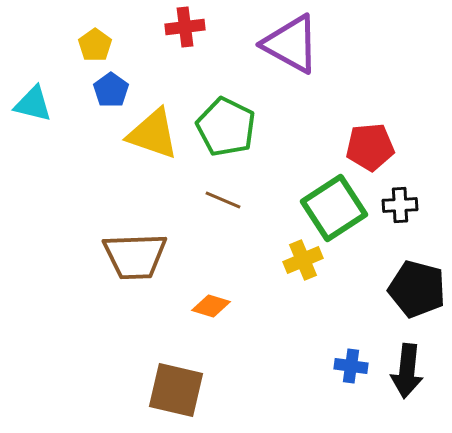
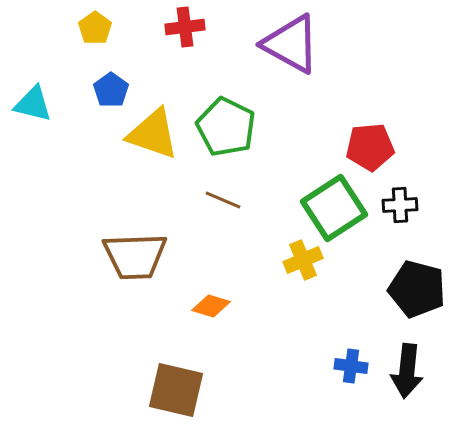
yellow pentagon: moved 17 px up
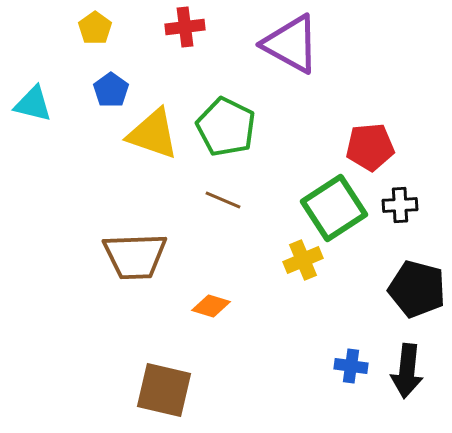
brown square: moved 12 px left
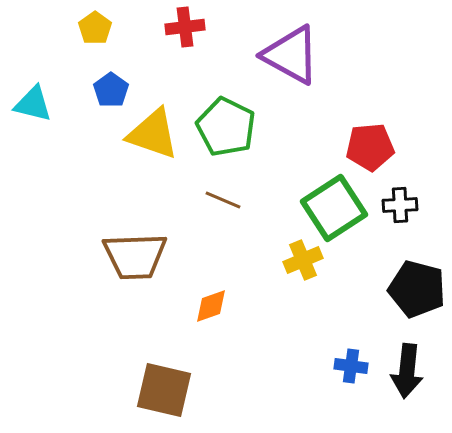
purple triangle: moved 11 px down
orange diamond: rotated 36 degrees counterclockwise
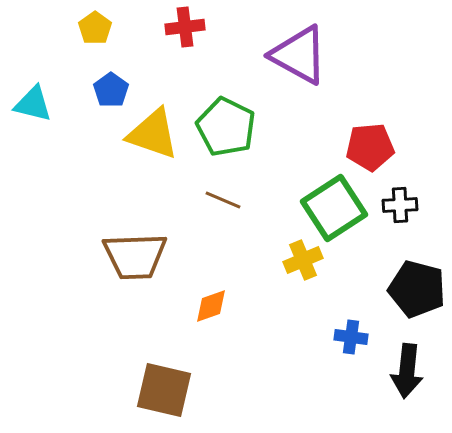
purple triangle: moved 8 px right
blue cross: moved 29 px up
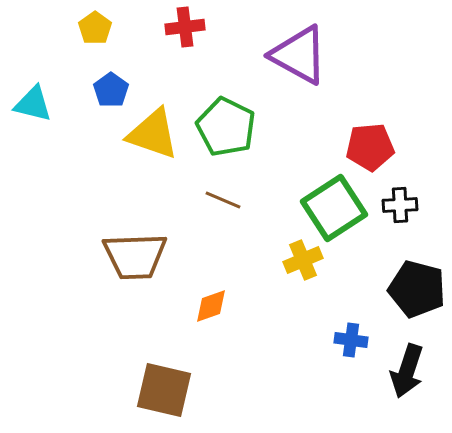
blue cross: moved 3 px down
black arrow: rotated 12 degrees clockwise
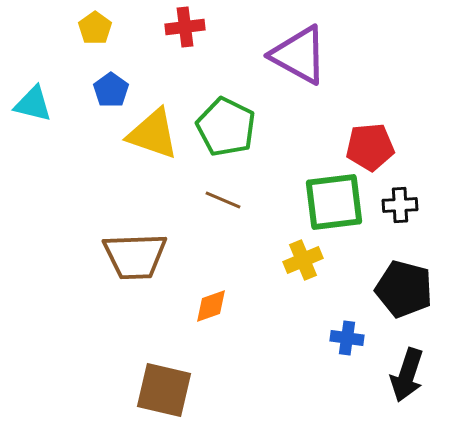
green square: moved 6 px up; rotated 26 degrees clockwise
black pentagon: moved 13 px left
blue cross: moved 4 px left, 2 px up
black arrow: moved 4 px down
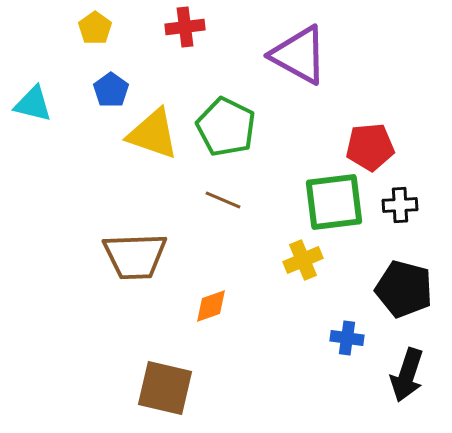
brown square: moved 1 px right, 2 px up
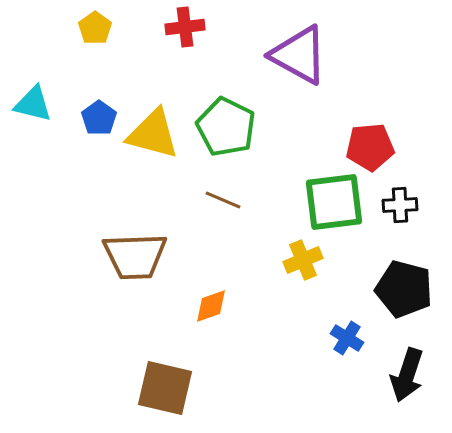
blue pentagon: moved 12 px left, 28 px down
yellow triangle: rotated 4 degrees counterclockwise
blue cross: rotated 24 degrees clockwise
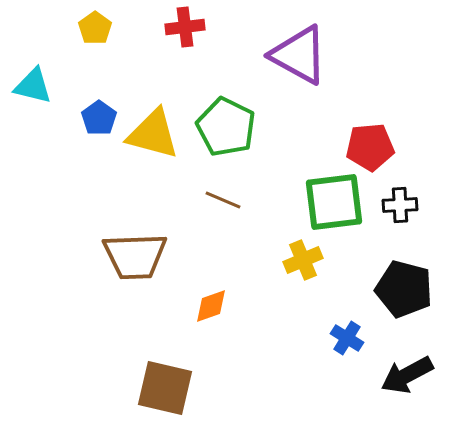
cyan triangle: moved 18 px up
black arrow: rotated 44 degrees clockwise
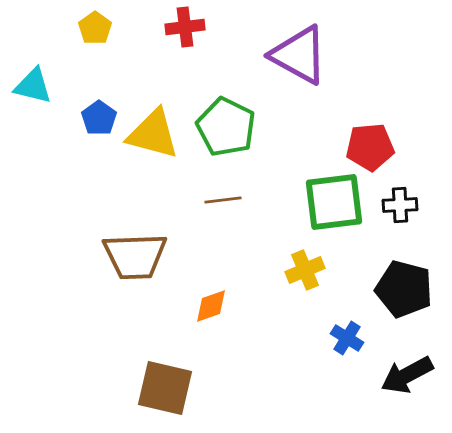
brown line: rotated 30 degrees counterclockwise
yellow cross: moved 2 px right, 10 px down
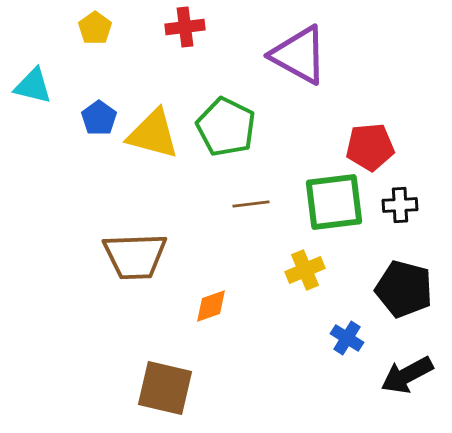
brown line: moved 28 px right, 4 px down
